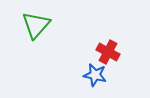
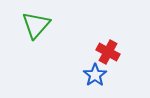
blue star: rotated 25 degrees clockwise
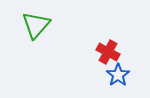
blue star: moved 23 px right
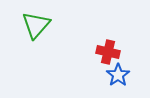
red cross: rotated 15 degrees counterclockwise
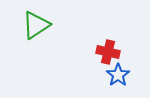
green triangle: rotated 16 degrees clockwise
